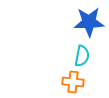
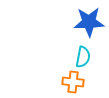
cyan semicircle: moved 1 px right, 1 px down
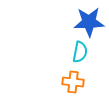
cyan semicircle: moved 3 px left, 5 px up
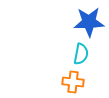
cyan semicircle: moved 1 px right, 2 px down
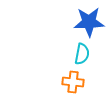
cyan semicircle: moved 1 px right
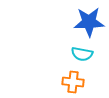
cyan semicircle: rotated 90 degrees clockwise
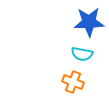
orange cross: rotated 15 degrees clockwise
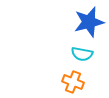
blue star: rotated 12 degrees counterclockwise
